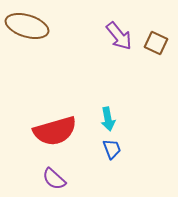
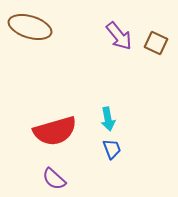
brown ellipse: moved 3 px right, 1 px down
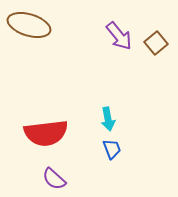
brown ellipse: moved 1 px left, 2 px up
brown square: rotated 25 degrees clockwise
red semicircle: moved 9 px left, 2 px down; rotated 9 degrees clockwise
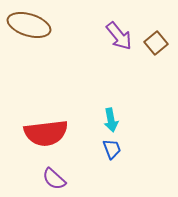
cyan arrow: moved 3 px right, 1 px down
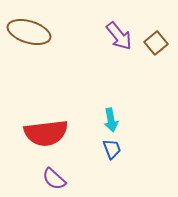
brown ellipse: moved 7 px down
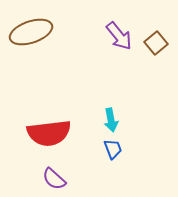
brown ellipse: moved 2 px right; rotated 36 degrees counterclockwise
red semicircle: moved 3 px right
blue trapezoid: moved 1 px right
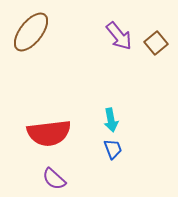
brown ellipse: rotated 33 degrees counterclockwise
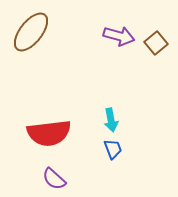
purple arrow: rotated 36 degrees counterclockwise
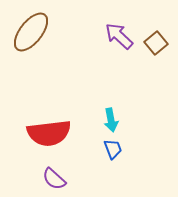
purple arrow: rotated 152 degrees counterclockwise
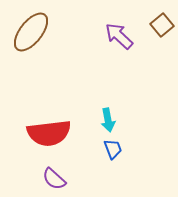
brown square: moved 6 px right, 18 px up
cyan arrow: moved 3 px left
